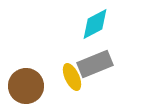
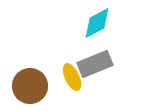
cyan diamond: moved 2 px right, 1 px up
brown circle: moved 4 px right
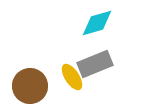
cyan diamond: rotated 12 degrees clockwise
yellow ellipse: rotated 8 degrees counterclockwise
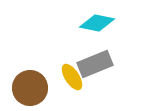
cyan diamond: rotated 28 degrees clockwise
brown circle: moved 2 px down
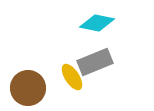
gray rectangle: moved 2 px up
brown circle: moved 2 px left
